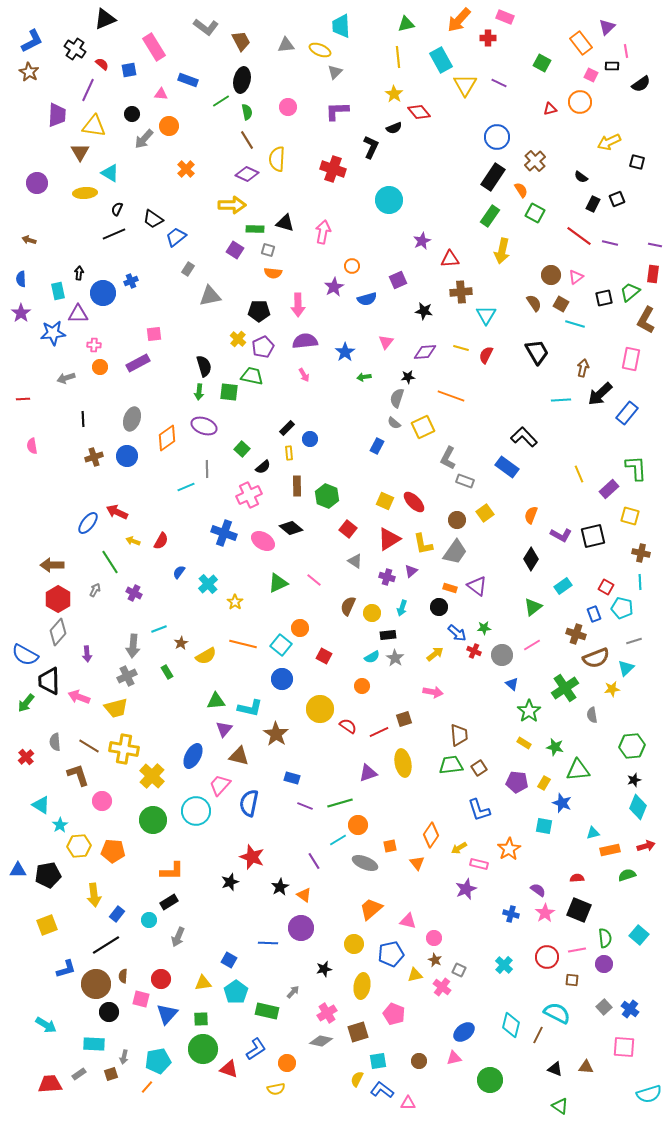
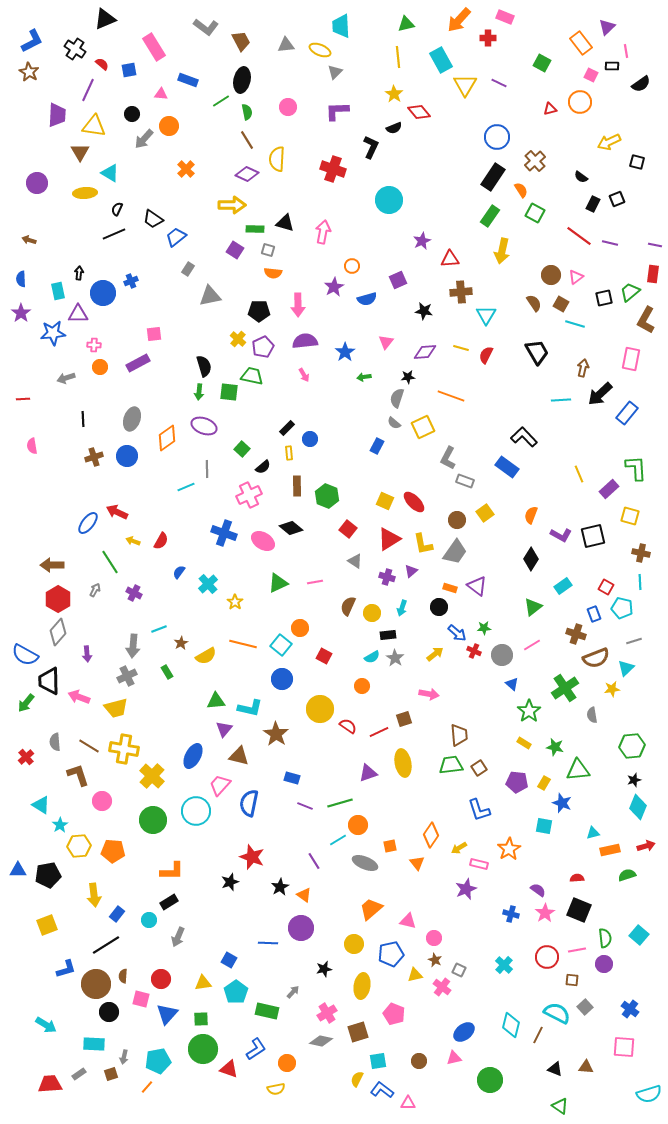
pink line at (314, 580): moved 1 px right, 2 px down; rotated 49 degrees counterclockwise
pink arrow at (433, 692): moved 4 px left, 2 px down
gray square at (604, 1007): moved 19 px left
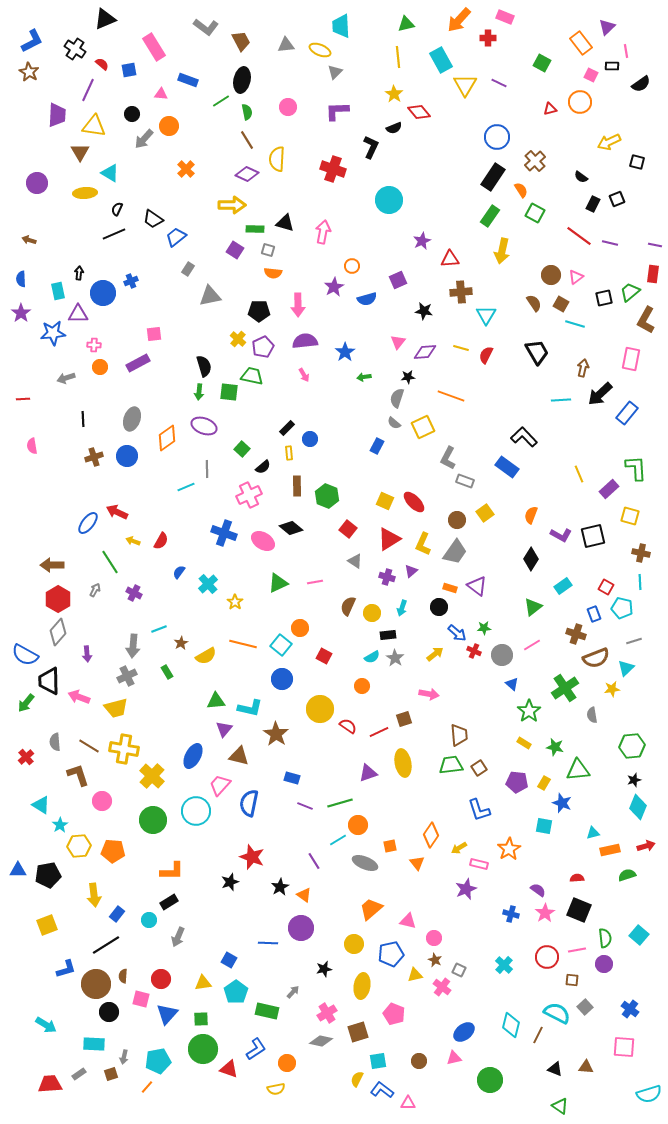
pink triangle at (386, 342): moved 12 px right
yellow L-shape at (423, 544): rotated 35 degrees clockwise
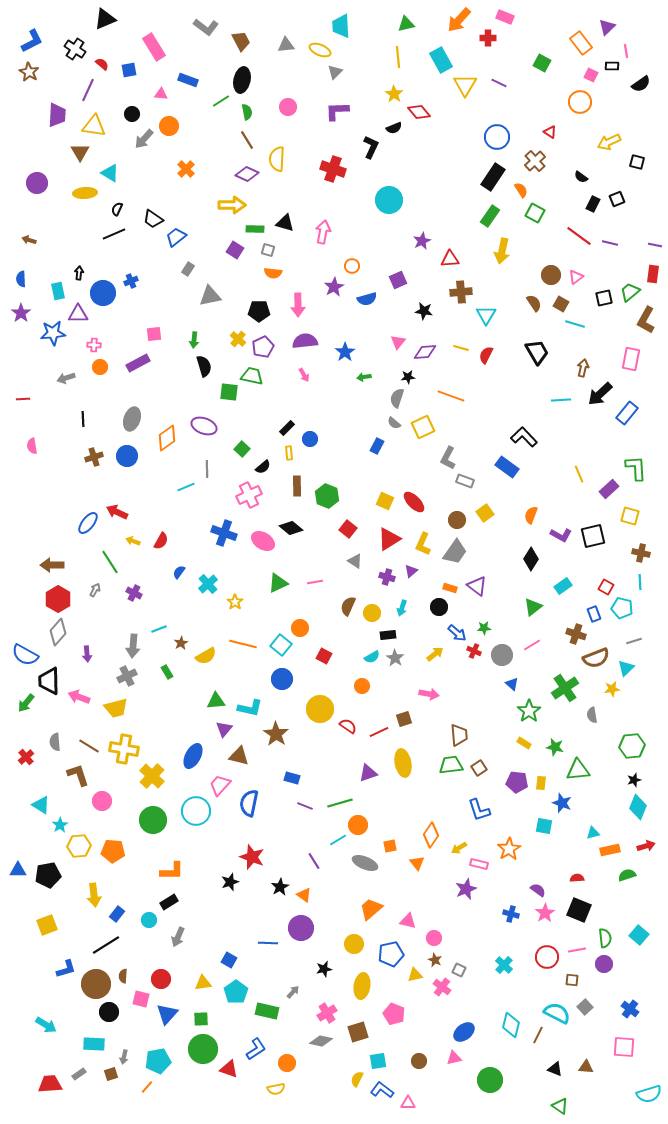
red triangle at (550, 109): moved 23 px down; rotated 48 degrees clockwise
green arrow at (199, 392): moved 5 px left, 52 px up
yellow rectangle at (544, 783): moved 3 px left; rotated 24 degrees counterclockwise
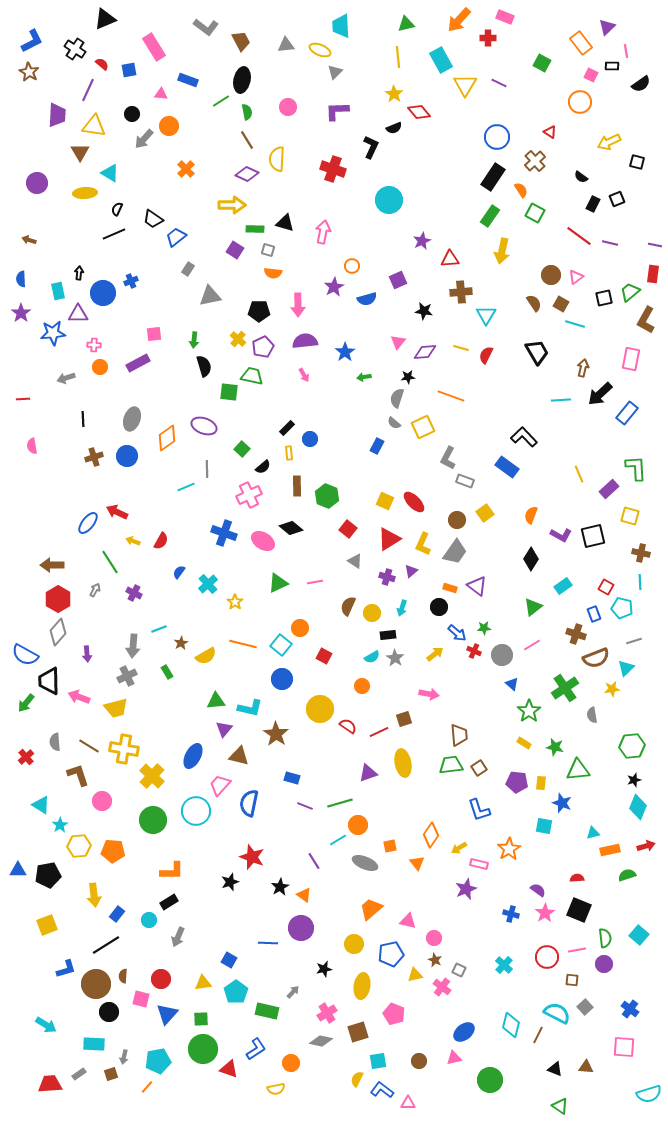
orange circle at (287, 1063): moved 4 px right
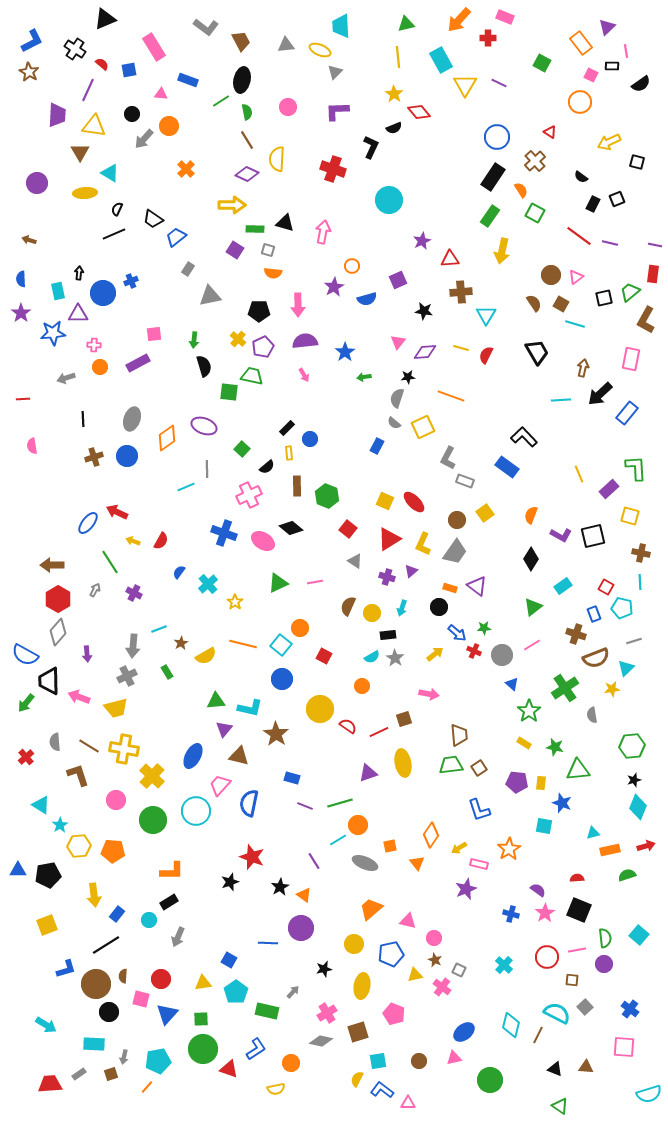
black semicircle at (263, 467): moved 4 px right
pink circle at (102, 801): moved 14 px right, 1 px up
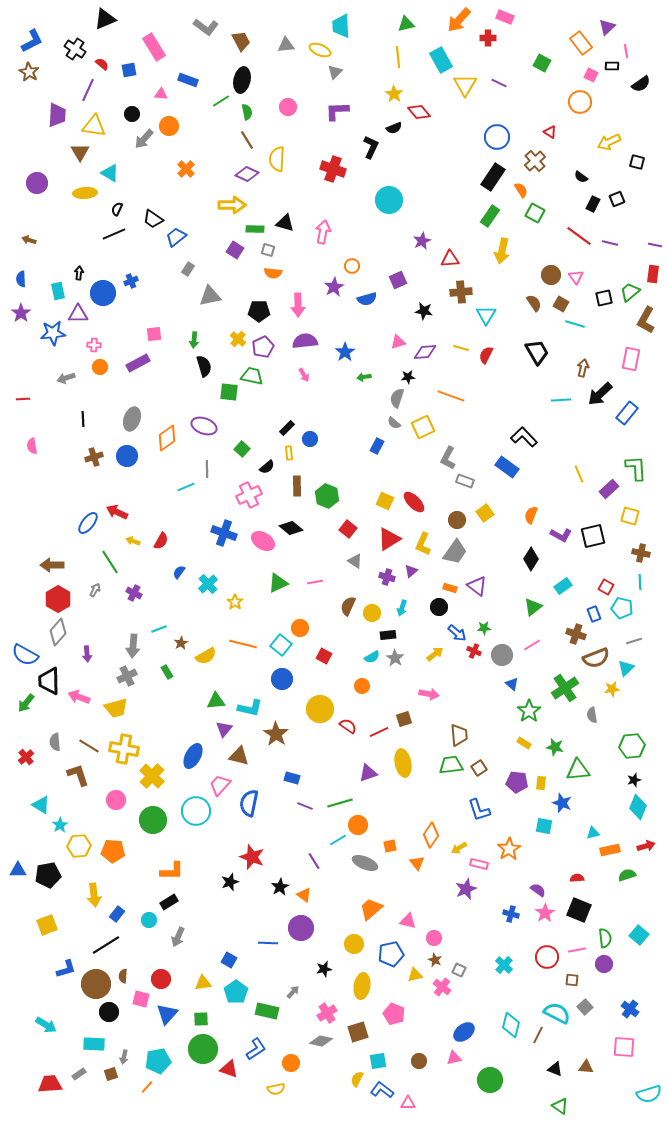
pink triangle at (576, 277): rotated 28 degrees counterclockwise
pink triangle at (398, 342): rotated 35 degrees clockwise
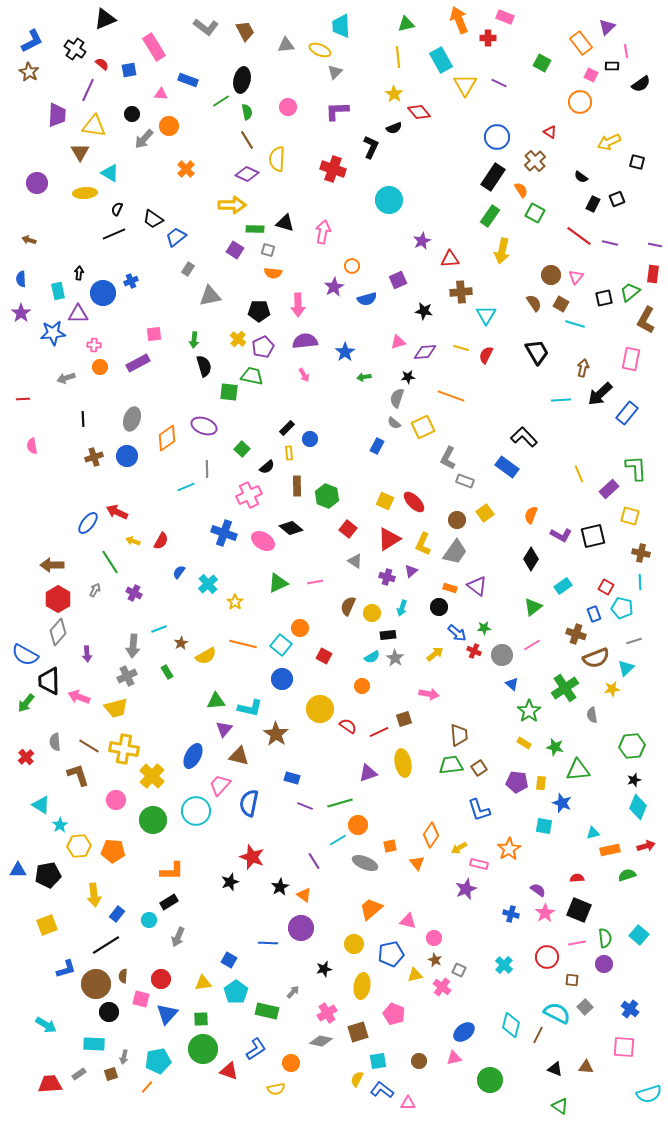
orange arrow at (459, 20): rotated 116 degrees clockwise
brown trapezoid at (241, 41): moved 4 px right, 10 px up
pink triangle at (576, 277): rotated 14 degrees clockwise
pink line at (577, 950): moved 7 px up
red triangle at (229, 1069): moved 2 px down
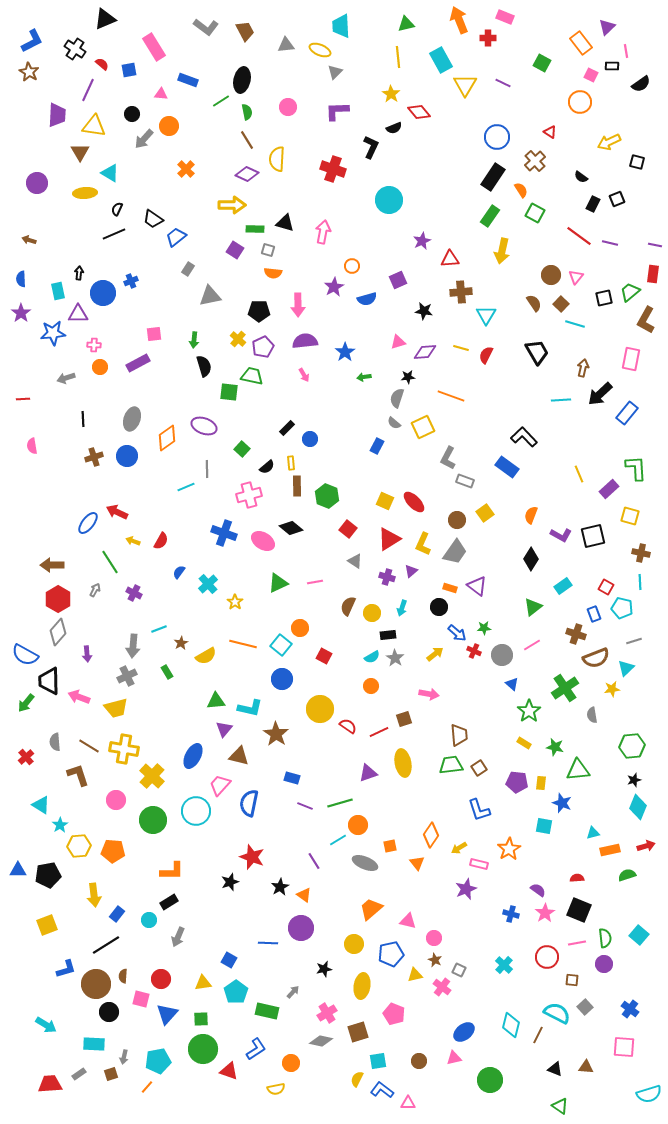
purple line at (499, 83): moved 4 px right
yellow star at (394, 94): moved 3 px left
brown square at (561, 304): rotated 14 degrees clockwise
yellow rectangle at (289, 453): moved 2 px right, 10 px down
pink cross at (249, 495): rotated 10 degrees clockwise
orange circle at (362, 686): moved 9 px right
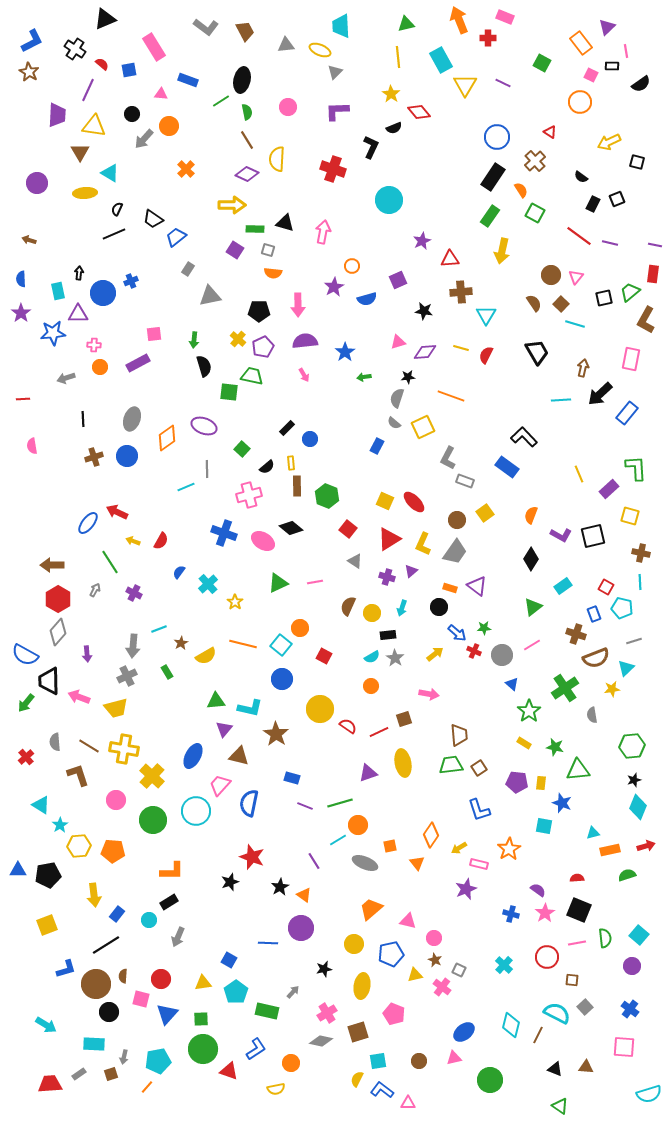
purple circle at (604, 964): moved 28 px right, 2 px down
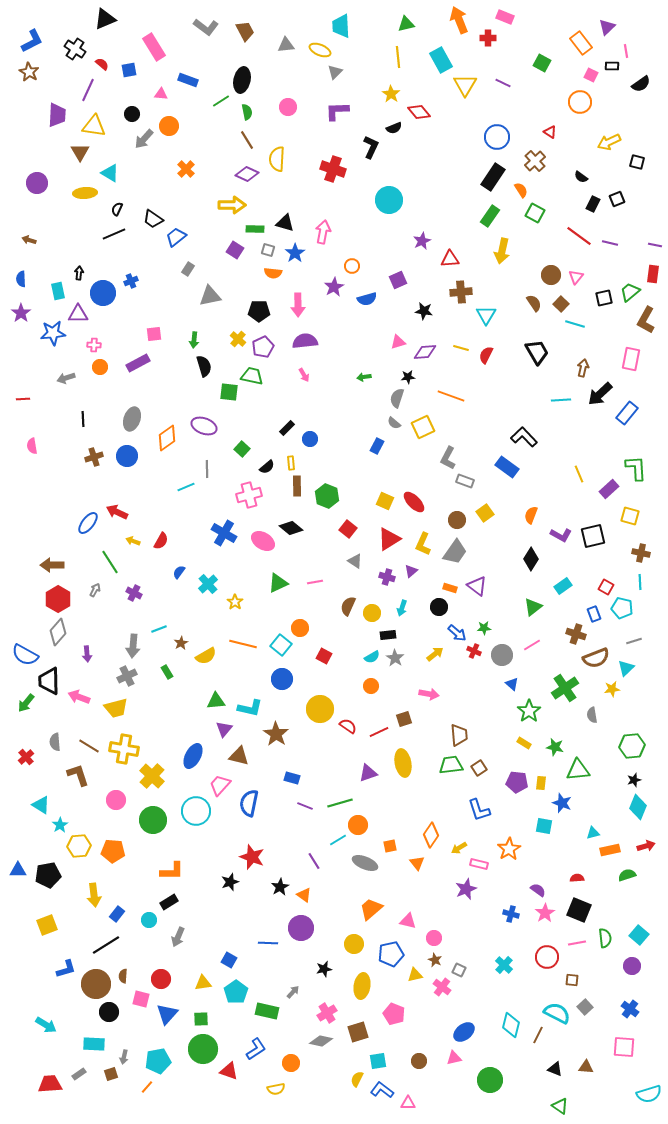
blue star at (345, 352): moved 50 px left, 99 px up
blue cross at (224, 533): rotated 10 degrees clockwise
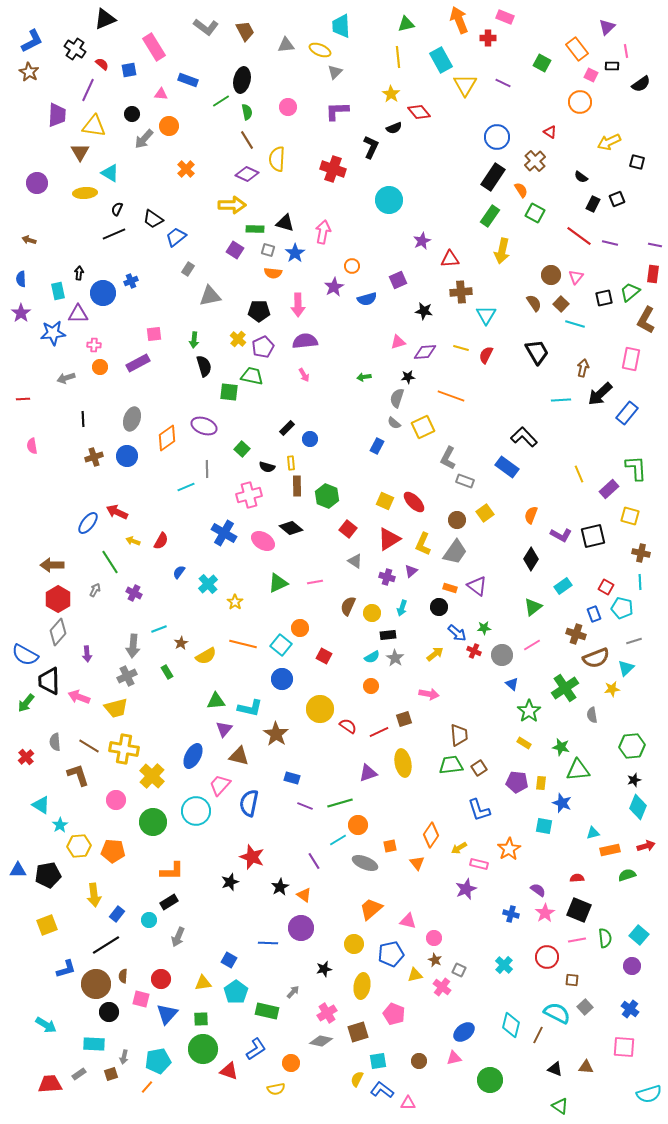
orange rectangle at (581, 43): moved 4 px left, 6 px down
black semicircle at (267, 467): rotated 56 degrees clockwise
green star at (555, 747): moved 6 px right
green circle at (153, 820): moved 2 px down
pink line at (577, 943): moved 3 px up
